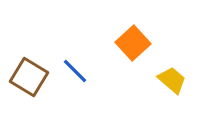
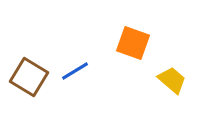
orange square: rotated 28 degrees counterclockwise
blue line: rotated 76 degrees counterclockwise
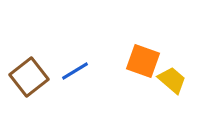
orange square: moved 10 px right, 18 px down
brown square: rotated 21 degrees clockwise
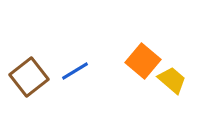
orange square: rotated 20 degrees clockwise
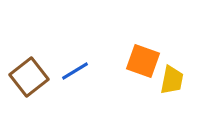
orange square: rotated 20 degrees counterclockwise
yellow trapezoid: rotated 60 degrees clockwise
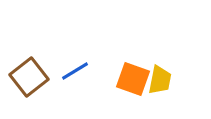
orange square: moved 10 px left, 18 px down
yellow trapezoid: moved 12 px left
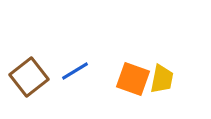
yellow trapezoid: moved 2 px right, 1 px up
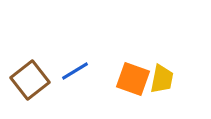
brown square: moved 1 px right, 3 px down
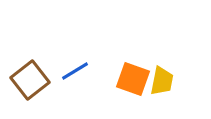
yellow trapezoid: moved 2 px down
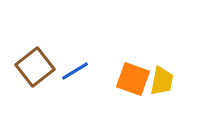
brown square: moved 5 px right, 13 px up
